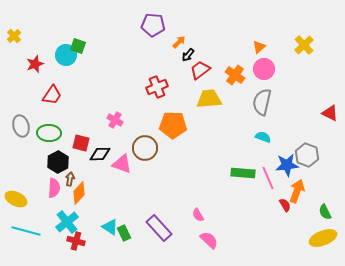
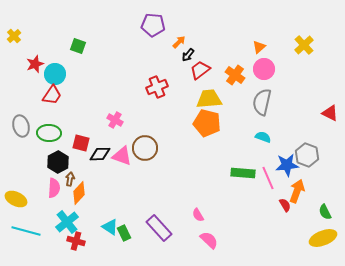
cyan circle at (66, 55): moved 11 px left, 19 px down
orange pentagon at (173, 125): moved 34 px right, 2 px up; rotated 12 degrees clockwise
pink triangle at (122, 164): moved 8 px up
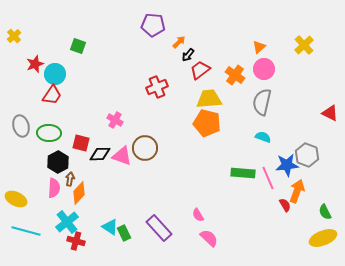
pink semicircle at (209, 240): moved 2 px up
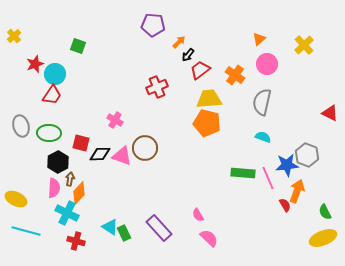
orange triangle at (259, 47): moved 8 px up
pink circle at (264, 69): moved 3 px right, 5 px up
cyan cross at (67, 222): moved 9 px up; rotated 25 degrees counterclockwise
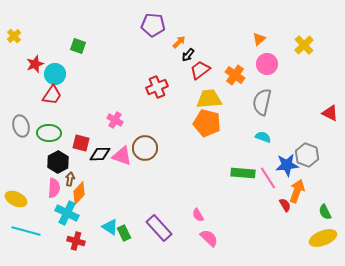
pink line at (268, 178): rotated 10 degrees counterclockwise
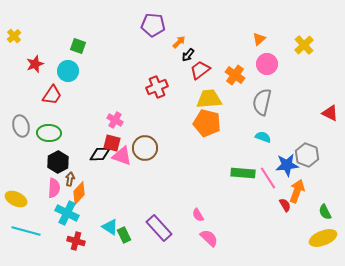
cyan circle at (55, 74): moved 13 px right, 3 px up
red square at (81, 143): moved 31 px right
green rectangle at (124, 233): moved 2 px down
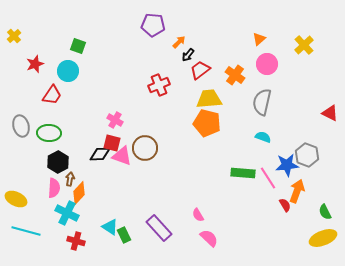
red cross at (157, 87): moved 2 px right, 2 px up
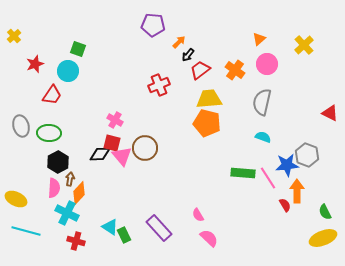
green square at (78, 46): moved 3 px down
orange cross at (235, 75): moved 5 px up
pink triangle at (122, 156): rotated 30 degrees clockwise
orange arrow at (297, 191): rotated 20 degrees counterclockwise
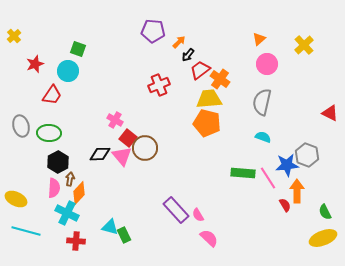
purple pentagon at (153, 25): moved 6 px down
orange cross at (235, 70): moved 15 px left, 9 px down
red square at (112, 143): moved 16 px right, 5 px up; rotated 24 degrees clockwise
cyan triangle at (110, 227): rotated 18 degrees counterclockwise
purple rectangle at (159, 228): moved 17 px right, 18 px up
red cross at (76, 241): rotated 12 degrees counterclockwise
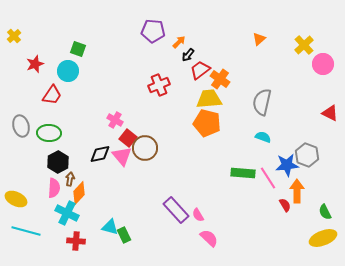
pink circle at (267, 64): moved 56 px right
black diamond at (100, 154): rotated 10 degrees counterclockwise
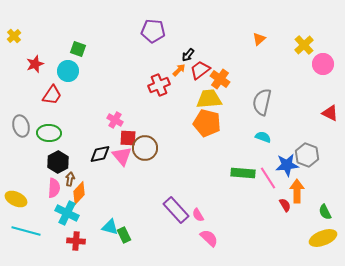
orange arrow at (179, 42): moved 28 px down
red square at (128, 138): rotated 36 degrees counterclockwise
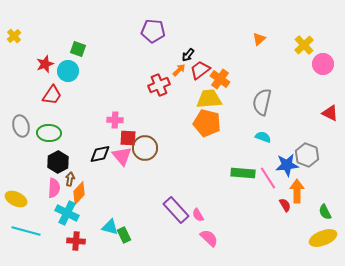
red star at (35, 64): moved 10 px right
pink cross at (115, 120): rotated 28 degrees counterclockwise
